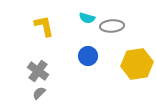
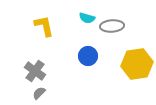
gray cross: moved 3 px left
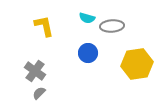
blue circle: moved 3 px up
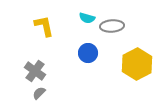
yellow hexagon: rotated 20 degrees counterclockwise
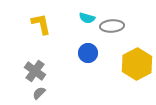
yellow L-shape: moved 3 px left, 2 px up
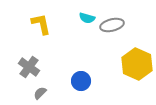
gray ellipse: moved 1 px up; rotated 10 degrees counterclockwise
blue circle: moved 7 px left, 28 px down
yellow hexagon: rotated 8 degrees counterclockwise
gray cross: moved 6 px left, 4 px up
gray semicircle: moved 1 px right
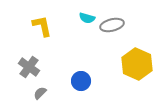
yellow L-shape: moved 1 px right, 2 px down
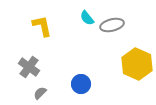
cyan semicircle: rotated 35 degrees clockwise
blue circle: moved 3 px down
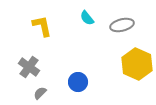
gray ellipse: moved 10 px right
blue circle: moved 3 px left, 2 px up
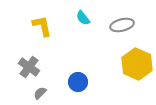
cyan semicircle: moved 4 px left
